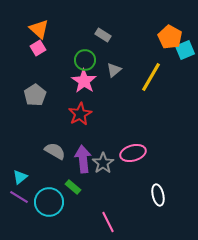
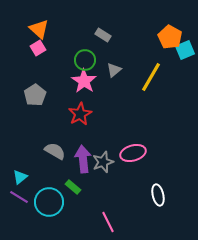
gray star: moved 1 px up; rotated 15 degrees clockwise
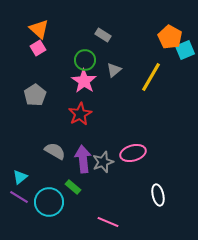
pink line: rotated 40 degrees counterclockwise
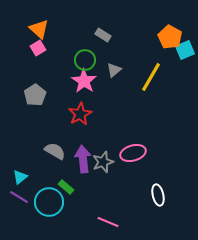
green rectangle: moved 7 px left
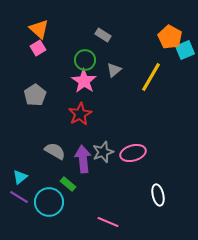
gray star: moved 10 px up
green rectangle: moved 2 px right, 3 px up
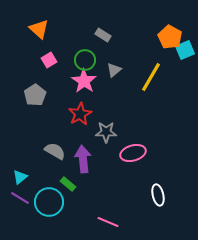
pink square: moved 11 px right, 12 px down
gray star: moved 3 px right, 20 px up; rotated 20 degrees clockwise
purple line: moved 1 px right, 1 px down
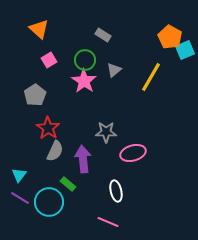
red star: moved 32 px left, 14 px down; rotated 10 degrees counterclockwise
gray semicircle: rotated 85 degrees clockwise
cyan triangle: moved 1 px left, 2 px up; rotated 14 degrees counterclockwise
white ellipse: moved 42 px left, 4 px up
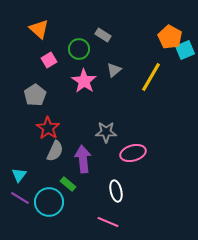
green circle: moved 6 px left, 11 px up
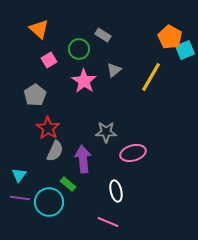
purple line: rotated 24 degrees counterclockwise
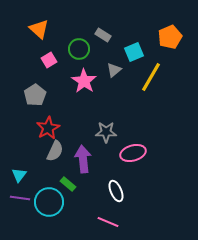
orange pentagon: rotated 20 degrees clockwise
cyan square: moved 51 px left, 2 px down
red star: rotated 10 degrees clockwise
white ellipse: rotated 10 degrees counterclockwise
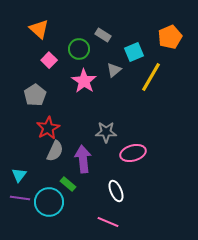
pink square: rotated 14 degrees counterclockwise
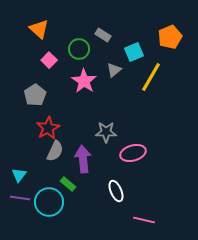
pink line: moved 36 px right, 2 px up; rotated 10 degrees counterclockwise
